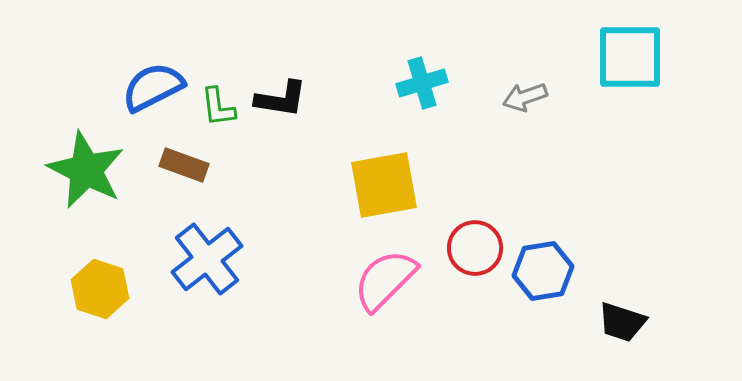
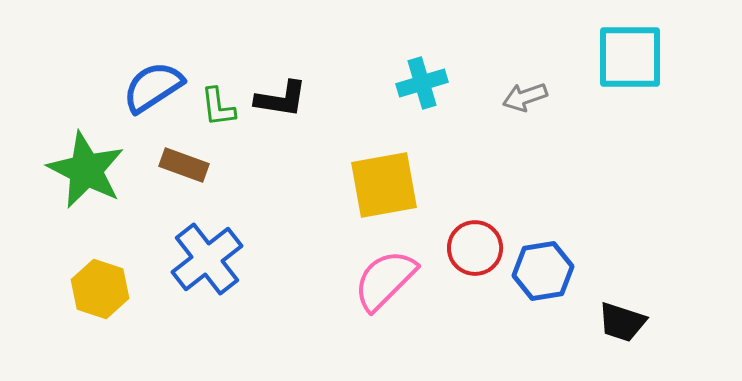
blue semicircle: rotated 6 degrees counterclockwise
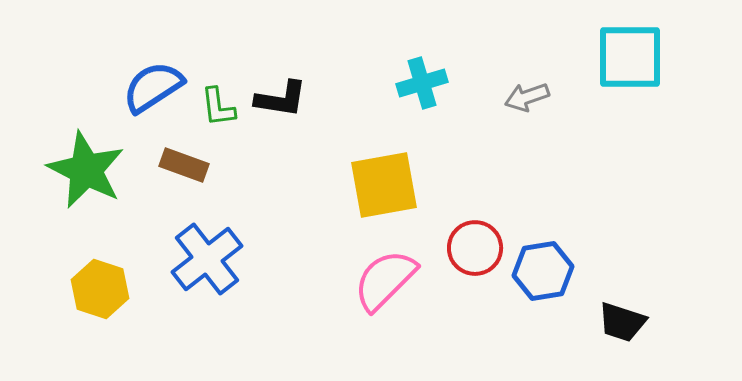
gray arrow: moved 2 px right
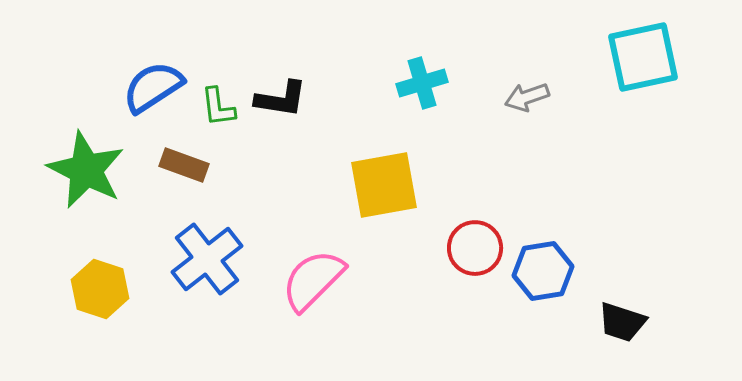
cyan square: moved 13 px right; rotated 12 degrees counterclockwise
pink semicircle: moved 72 px left
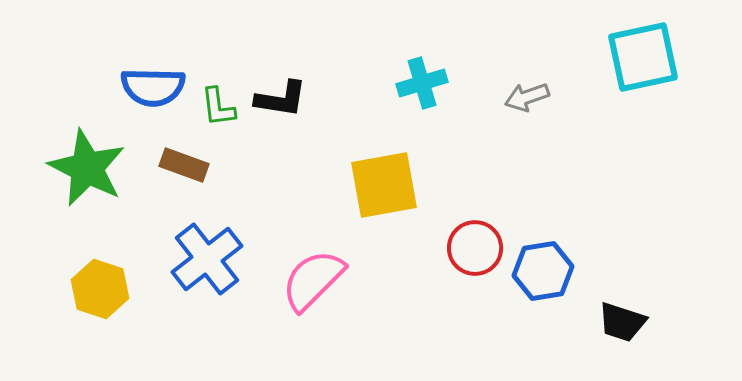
blue semicircle: rotated 146 degrees counterclockwise
green star: moved 1 px right, 2 px up
